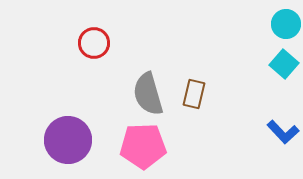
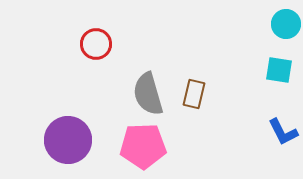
red circle: moved 2 px right, 1 px down
cyan square: moved 5 px left, 6 px down; rotated 32 degrees counterclockwise
blue L-shape: rotated 16 degrees clockwise
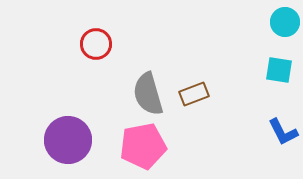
cyan circle: moved 1 px left, 2 px up
brown rectangle: rotated 56 degrees clockwise
pink pentagon: rotated 9 degrees counterclockwise
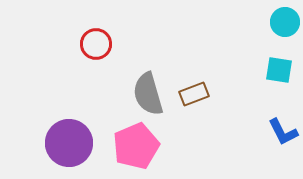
purple circle: moved 1 px right, 3 px down
pink pentagon: moved 7 px left; rotated 12 degrees counterclockwise
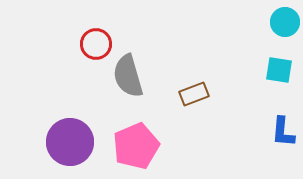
gray semicircle: moved 20 px left, 18 px up
blue L-shape: rotated 32 degrees clockwise
purple circle: moved 1 px right, 1 px up
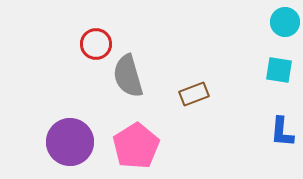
blue L-shape: moved 1 px left
pink pentagon: rotated 9 degrees counterclockwise
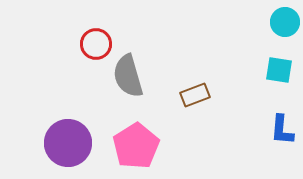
brown rectangle: moved 1 px right, 1 px down
blue L-shape: moved 2 px up
purple circle: moved 2 px left, 1 px down
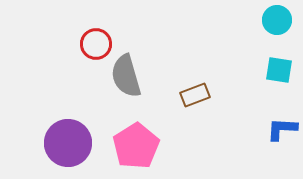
cyan circle: moved 8 px left, 2 px up
gray semicircle: moved 2 px left
blue L-shape: moved 1 px up; rotated 88 degrees clockwise
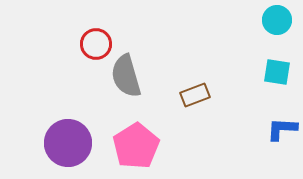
cyan square: moved 2 px left, 2 px down
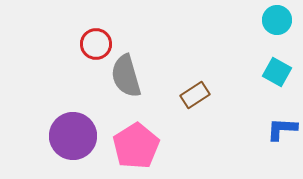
cyan square: rotated 20 degrees clockwise
brown rectangle: rotated 12 degrees counterclockwise
purple circle: moved 5 px right, 7 px up
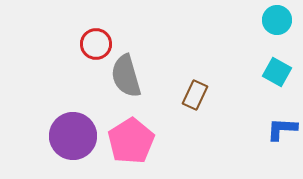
brown rectangle: rotated 32 degrees counterclockwise
pink pentagon: moved 5 px left, 5 px up
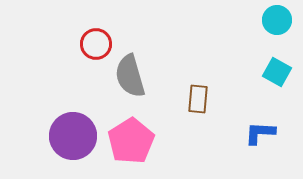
gray semicircle: moved 4 px right
brown rectangle: moved 3 px right, 4 px down; rotated 20 degrees counterclockwise
blue L-shape: moved 22 px left, 4 px down
